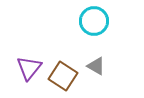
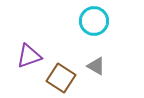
purple triangle: moved 12 px up; rotated 32 degrees clockwise
brown square: moved 2 px left, 2 px down
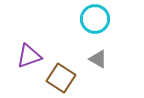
cyan circle: moved 1 px right, 2 px up
gray triangle: moved 2 px right, 7 px up
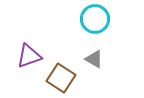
gray triangle: moved 4 px left
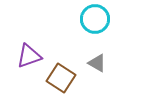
gray triangle: moved 3 px right, 4 px down
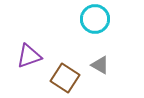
gray triangle: moved 3 px right, 2 px down
brown square: moved 4 px right
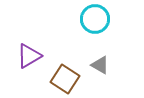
purple triangle: rotated 12 degrees counterclockwise
brown square: moved 1 px down
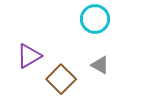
brown square: moved 4 px left; rotated 12 degrees clockwise
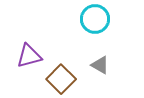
purple triangle: rotated 16 degrees clockwise
